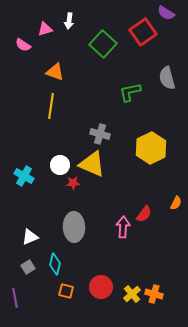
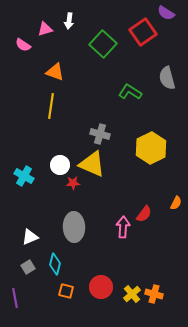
green L-shape: rotated 45 degrees clockwise
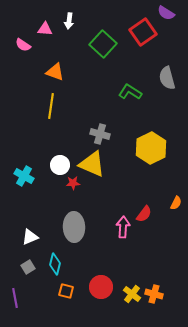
pink triangle: rotated 21 degrees clockwise
yellow cross: rotated 12 degrees counterclockwise
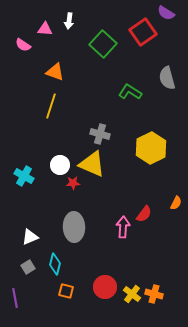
yellow line: rotated 10 degrees clockwise
red circle: moved 4 px right
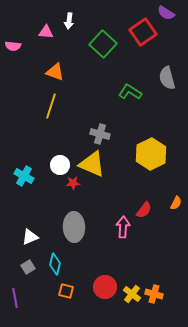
pink triangle: moved 1 px right, 3 px down
pink semicircle: moved 10 px left, 1 px down; rotated 28 degrees counterclockwise
yellow hexagon: moved 6 px down
red semicircle: moved 4 px up
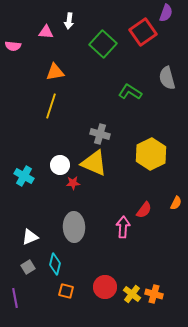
purple semicircle: rotated 102 degrees counterclockwise
orange triangle: rotated 30 degrees counterclockwise
yellow triangle: moved 2 px right, 1 px up
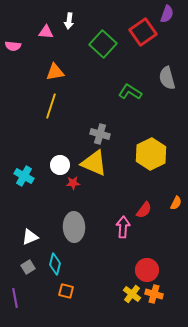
purple semicircle: moved 1 px right, 1 px down
red circle: moved 42 px right, 17 px up
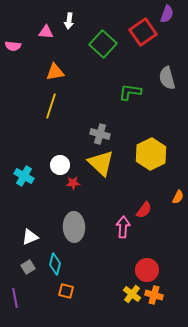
green L-shape: rotated 25 degrees counterclockwise
yellow triangle: moved 7 px right; rotated 20 degrees clockwise
orange semicircle: moved 2 px right, 6 px up
orange cross: moved 1 px down
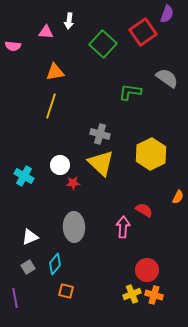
gray semicircle: rotated 140 degrees clockwise
red semicircle: rotated 96 degrees counterclockwise
cyan diamond: rotated 25 degrees clockwise
yellow cross: rotated 30 degrees clockwise
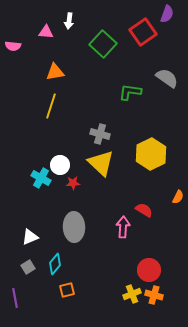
cyan cross: moved 17 px right, 2 px down
red circle: moved 2 px right
orange square: moved 1 px right, 1 px up; rotated 28 degrees counterclockwise
